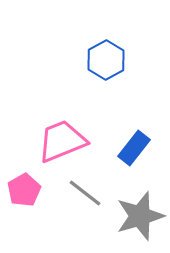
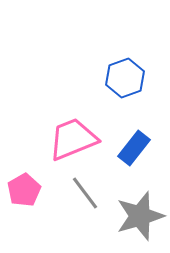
blue hexagon: moved 19 px right, 18 px down; rotated 9 degrees clockwise
pink trapezoid: moved 11 px right, 2 px up
gray line: rotated 15 degrees clockwise
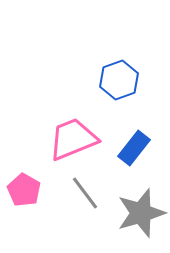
blue hexagon: moved 6 px left, 2 px down
pink pentagon: rotated 12 degrees counterclockwise
gray star: moved 1 px right, 3 px up
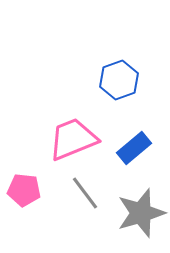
blue rectangle: rotated 12 degrees clockwise
pink pentagon: rotated 24 degrees counterclockwise
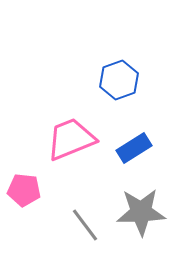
pink trapezoid: moved 2 px left
blue rectangle: rotated 8 degrees clockwise
gray line: moved 32 px down
gray star: moved 1 px up; rotated 15 degrees clockwise
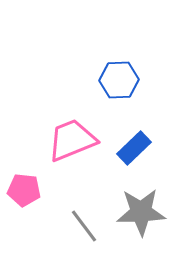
blue hexagon: rotated 18 degrees clockwise
pink trapezoid: moved 1 px right, 1 px down
blue rectangle: rotated 12 degrees counterclockwise
gray line: moved 1 px left, 1 px down
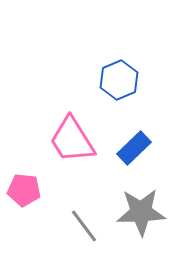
blue hexagon: rotated 21 degrees counterclockwise
pink trapezoid: rotated 100 degrees counterclockwise
